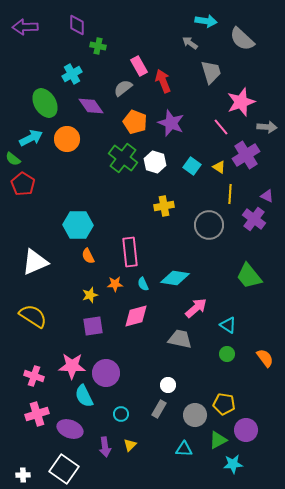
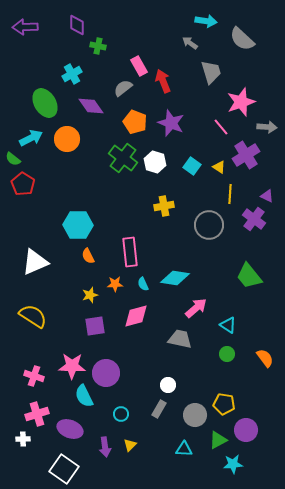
purple square at (93, 326): moved 2 px right
white cross at (23, 475): moved 36 px up
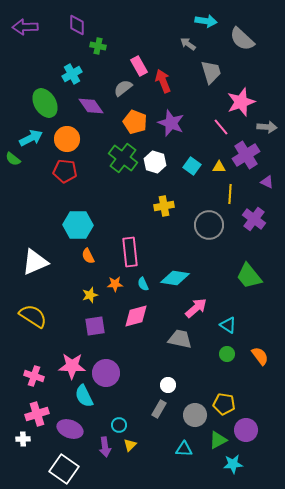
gray arrow at (190, 43): moved 2 px left, 1 px down
yellow triangle at (219, 167): rotated 32 degrees counterclockwise
red pentagon at (23, 184): moved 42 px right, 13 px up; rotated 25 degrees counterclockwise
purple triangle at (267, 196): moved 14 px up
orange semicircle at (265, 358): moved 5 px left, 2 px up
cyan circle at (121, 414): moved 2 px left, 11 px down
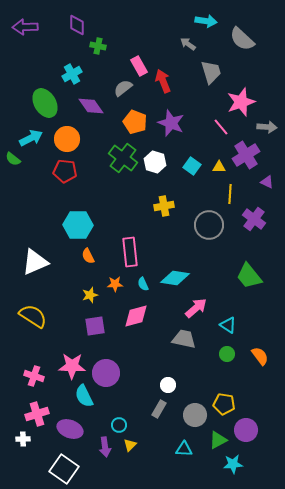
gray trapezoid at (180, 339): moved 4 px right
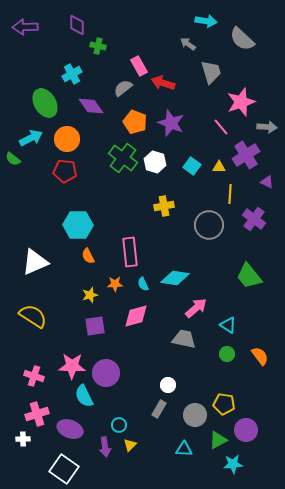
red arrow at (163, 81): moved 2 px down; rotated 50 degrees counterclockwise
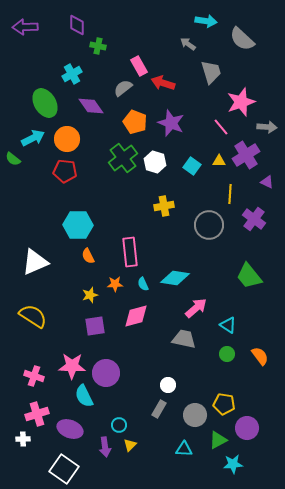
cyan arrow at (31, 138): moved 2 px right
green cross at (123, 158): rotated 16 degrees clockwise
yellow triangle at (219, 167): moved 6 px up
purple circle at (246, 430): moved 1 px right, 2 px up
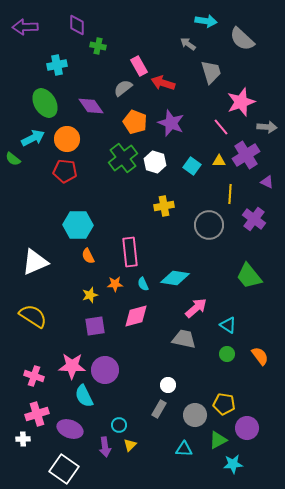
cyan cross at (72, 74): moved 15 px left, 9 px up; rotated 18 degrees clockwise
purple circle at (106, 373): moved 1 px left, 3 px up
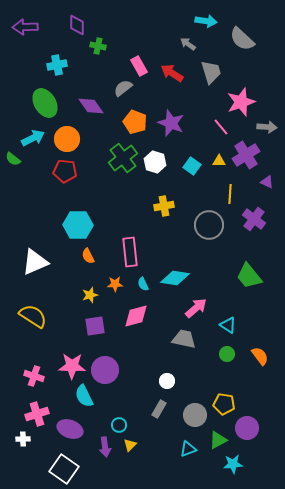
red arrow at (163, 83): moved 9 px right, 10 px up; rotated 15 degrees clockwise
white circle at (168, 385): moved 1 px left, 4 px up
cyan triangle at (184, 449): moved 4 px right; rotated 24 degrees counterclockwise
